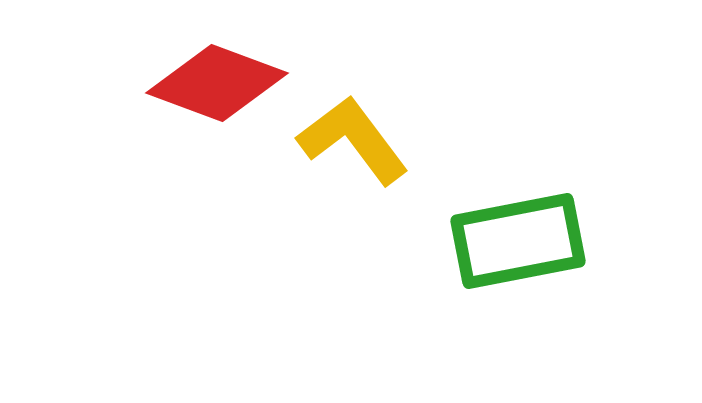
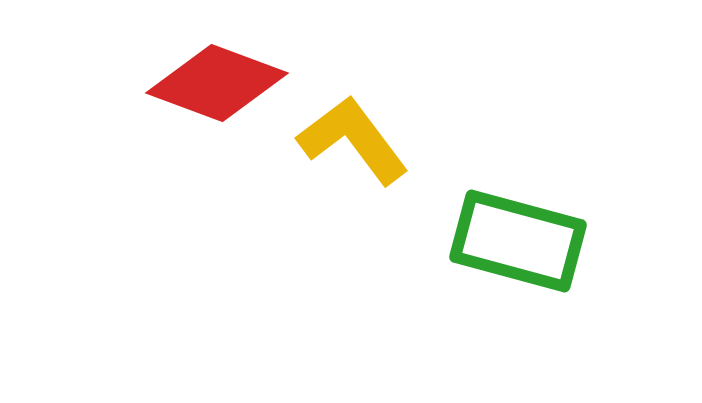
green rectangle: rotated 26 degrees clockwise
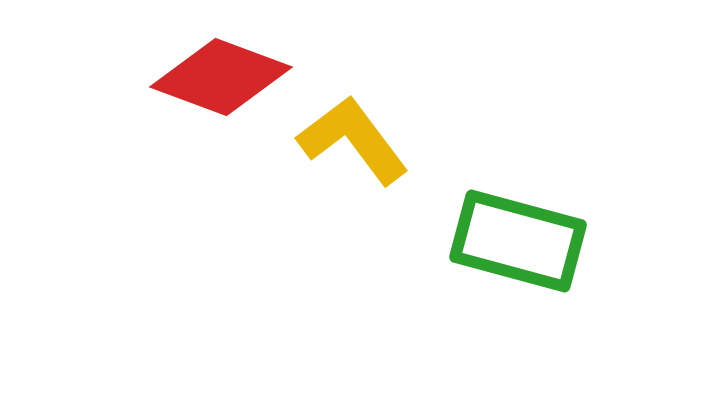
red diamond: moved 4 px right, 6 px up
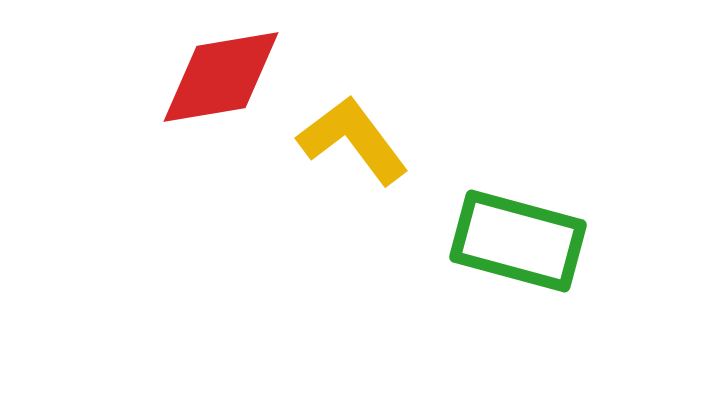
red diamond: rotated 30 degrees counterclockwise
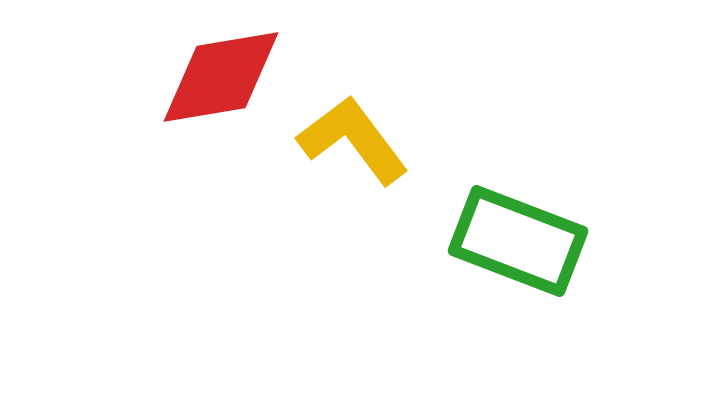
green rectangle: rotated 6 degrees clockwise
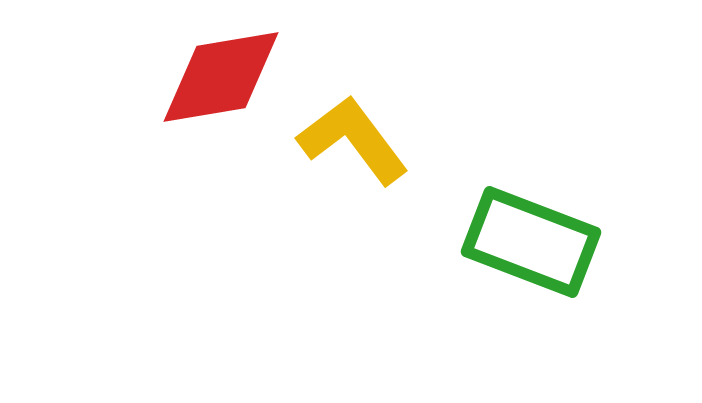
green rectangle: moved 13 px right, 1 px down
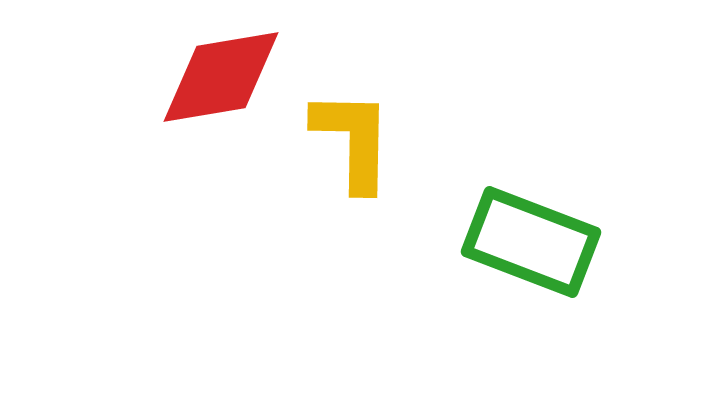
yellow L-shape: rotated 38 degrees clockwise
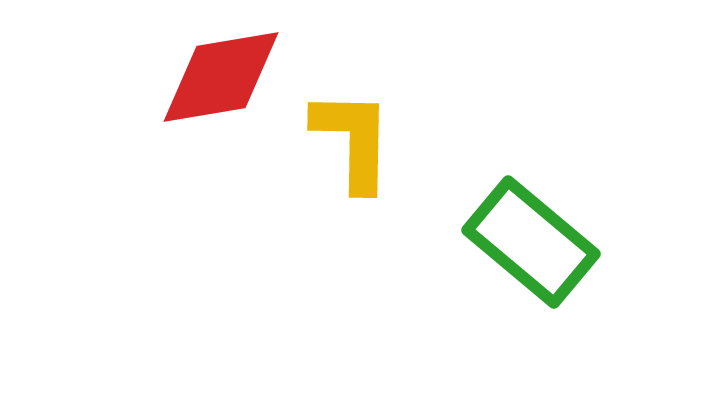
green rectangle: rotated 19 degrees clockwise
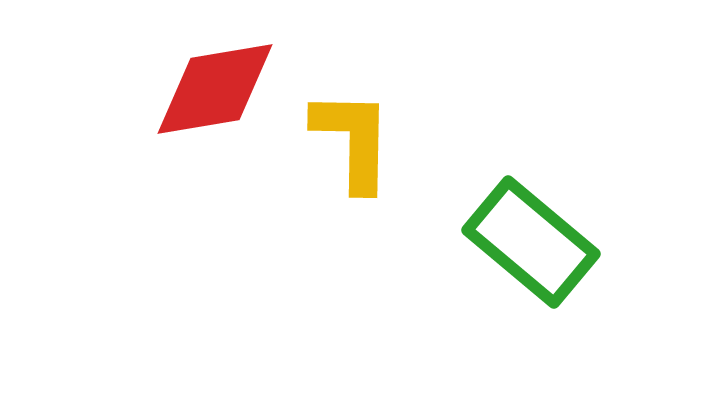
red diamond: moved 6 px left, 12 px down
